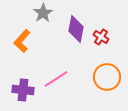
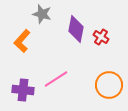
gray star: moved 1 px left, 1 px down; rotated 24 degrees counterclockwise
orange circle: moved 2 px right, 8 px down
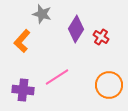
purple diamond: rotated 20 degrees clockwise
pink line: moved 1 px right, 2 px up
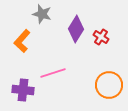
pink line: moved 4 px left, 4 px up; rotated 15 degrees clockwise
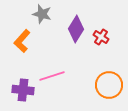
pink line: moved 1 px left, 3 px down
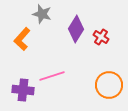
orange L-shape: moved 2 px up
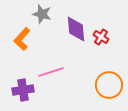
purple diamond: rotated 36 degrees counterclockwise
pink line: moved 1 px left, 4 px up
purple cross: rotated 15 degrees counterclockwise
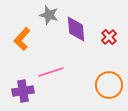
gray star: moved 7 px right, 1 px down
red cross: moved 8 px right; rotated 14 degrees clockwise
purple cross: moved 1 px down
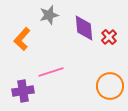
gray star: rotated 30 degrees counterclockwise
purple diamond: moved 8 px right, 1 px up
orange circle: moved 1 px right, 1 px down
